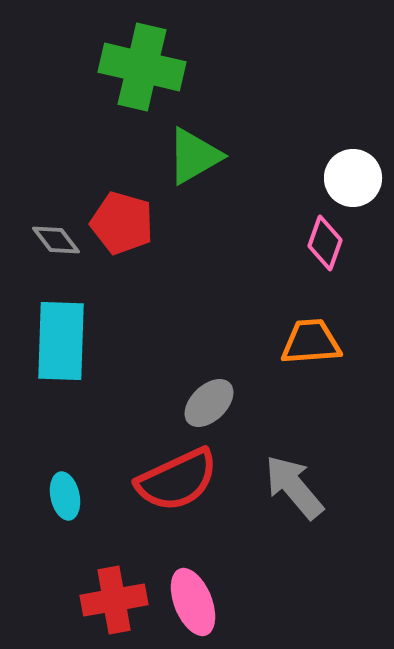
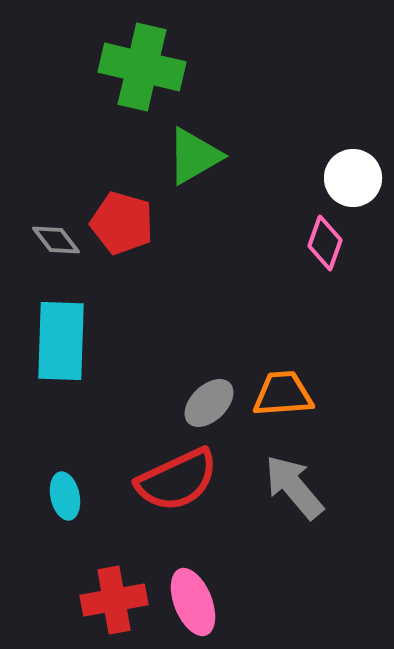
orange trapezoid: moved 28 px left, 52 px down
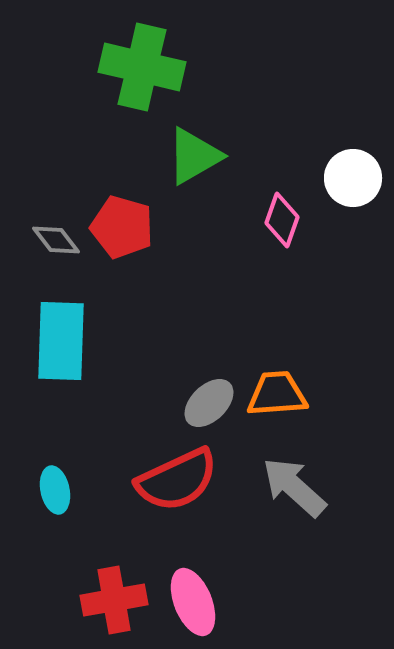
red pentagon: moved 4 px down
pink diamond: moved 43 px left, 23 px up
orange trapezoid: moved 6 px left
gray arrow: rotated 8 degrees counterclockwise
cyan ellipse: moved 10 px left, 6 px up
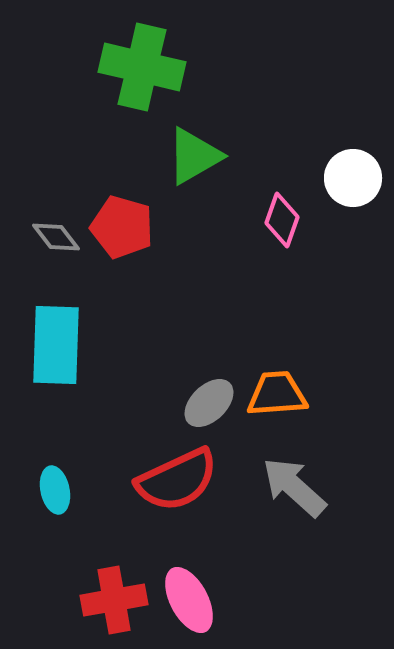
gray diamond: moved 3 px up
cyan rectangle: moved 5 px left, 4 px down
pink ellipse: moved 4 px left, 2 px up; rotated 6 degrees counterclockwise
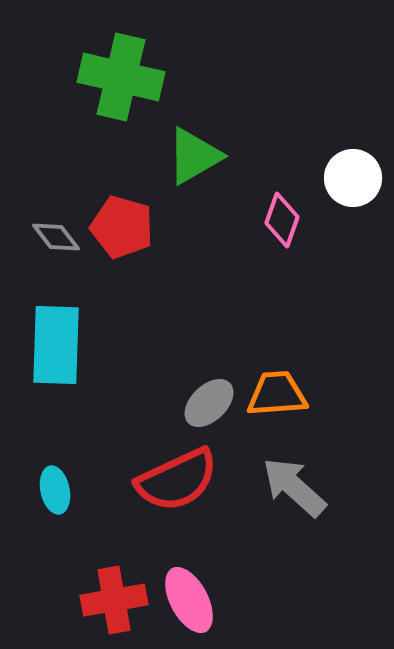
green cross: moved 21 px left, 10 px down
